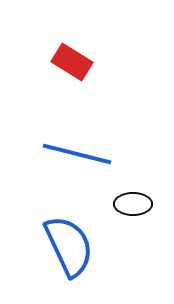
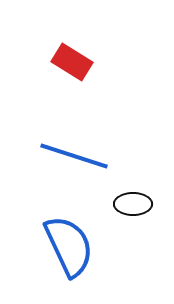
blue line: moved 3 px left, 2 px down; rotated 4 degrees clockwise
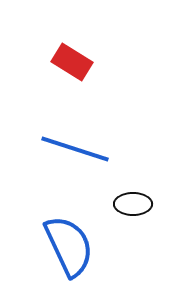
blue line: moved 1 px right, 7 px up
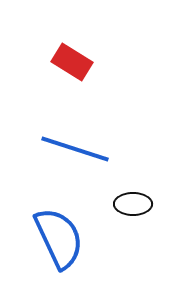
blue semicircle: moved 10 px left, 8 px up
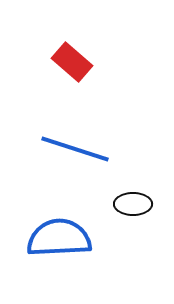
red rectangle: rotated 9 degrees clockwise
blue semicircle: rotated 68 degrees counterclockwise
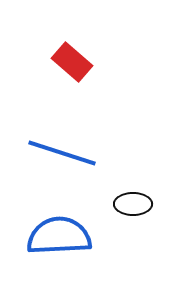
blue line: moved 13 px left, 4 px down
blue semicircle: moved 2 px up
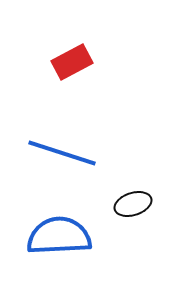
red rectangle: rotated 69 degrees counterclockwise
black ellipse: rotated 18 degrees counterclockwise
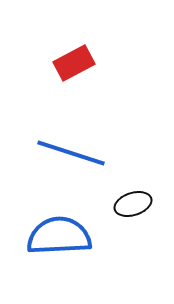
red rectangle: moved 2 px right, 1 px down
blue line: moved 9 px right
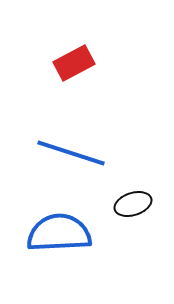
blue semicircle: moved 3 px up
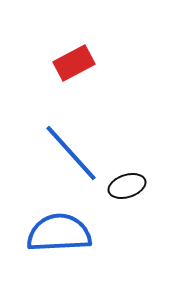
blue line: rotated 30 degrees clockwise
black ellipse: moved 6 px left, 18 px up
